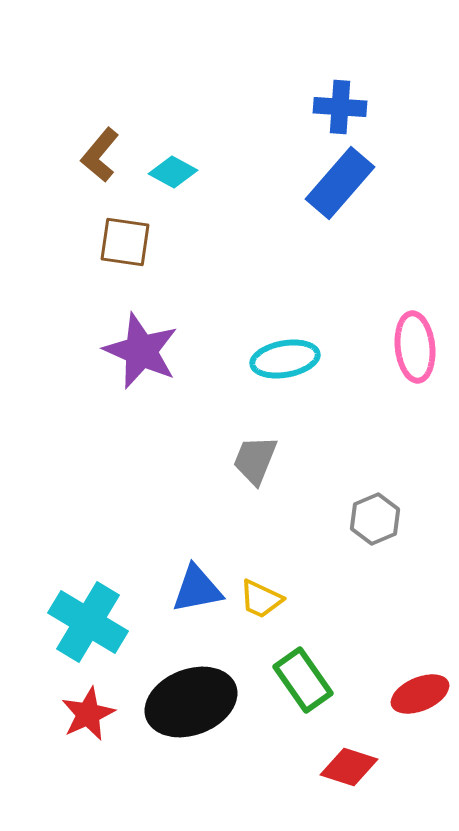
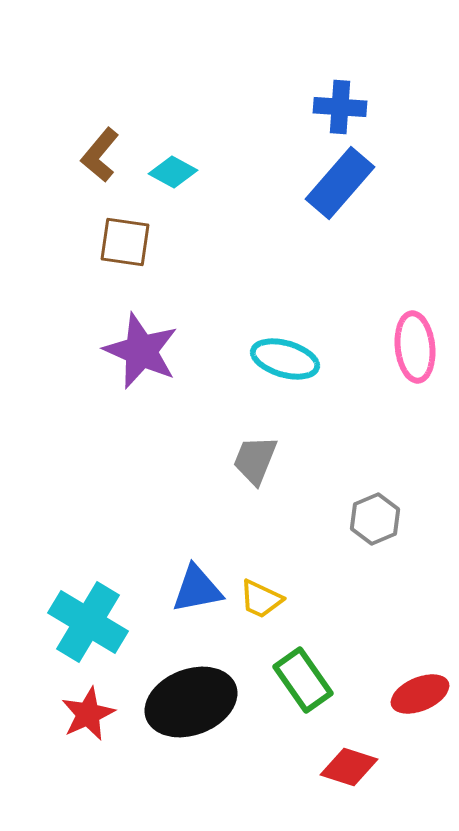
cyan ellipse: rotated 26 degrees clockwise
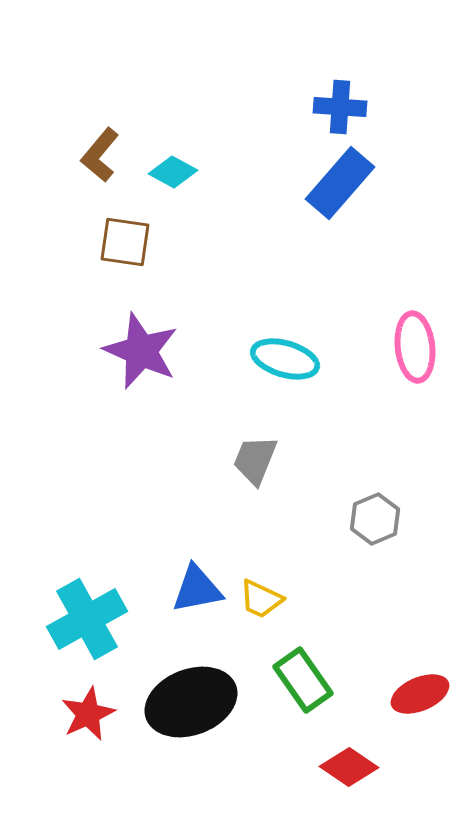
cyan cross: moved 1 px left, 3 px up; rotated 30 degrees clockwise
red diamond: rotated 16 degrees clockwise
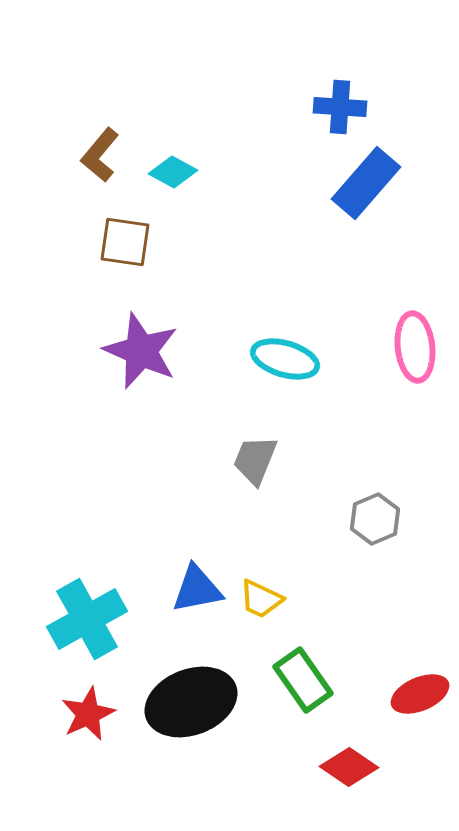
blue rectangle: moved 26 px right
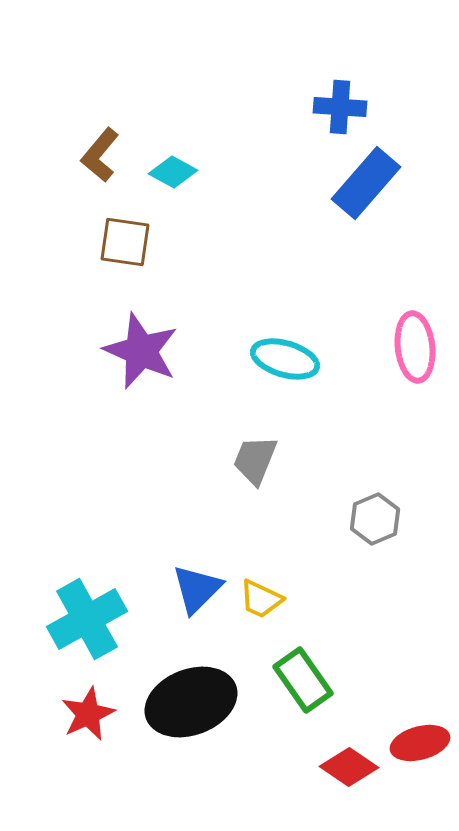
blue triangle: rotated 34 degrees counterclockwise
red ellipse: moved 49 px down; rotated 8 degrees clockwise
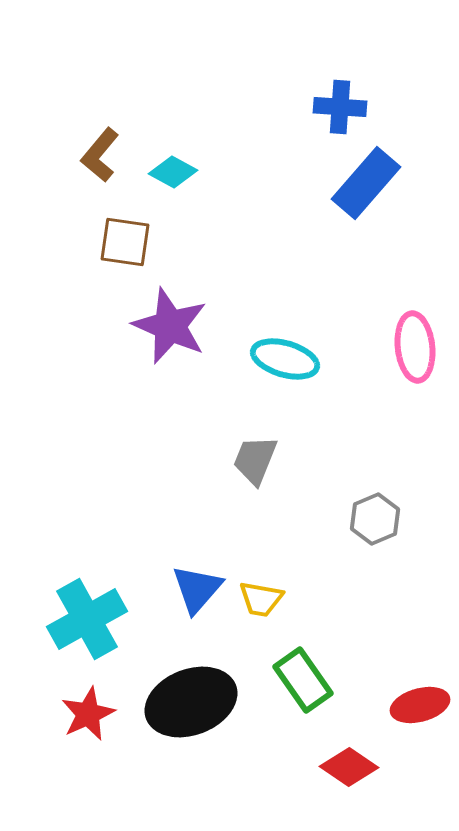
purple star: moved 29 px right, 25 px up
blue triangle: rotated 4 degrees counterclockwise
yellow trapezoid: rotated 15 degrees counterclockwise
red ellipse: moved 38 px up
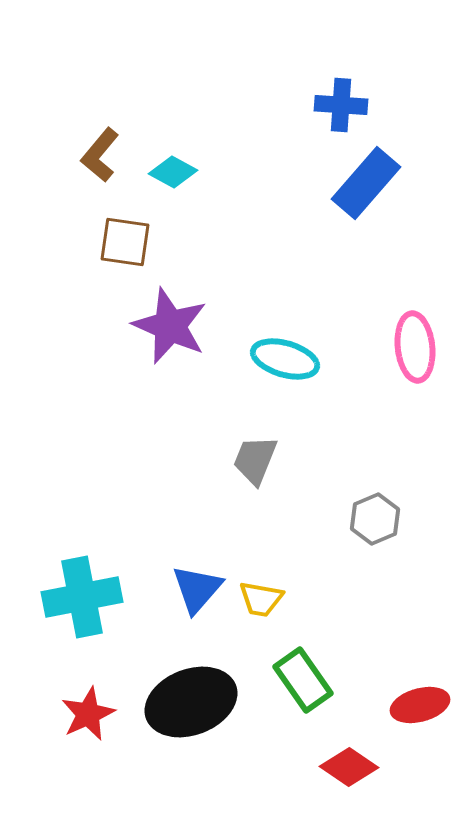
blue cross: moved 1 px right, 2 px up
cyan cross: moved 5 px left, 22 px up; rotated 18 degrees clockwise
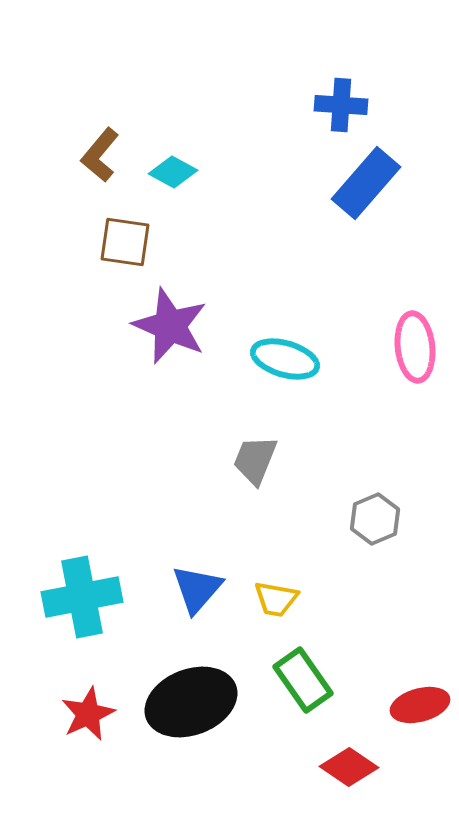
yellow trapezoid: moved 15 px right
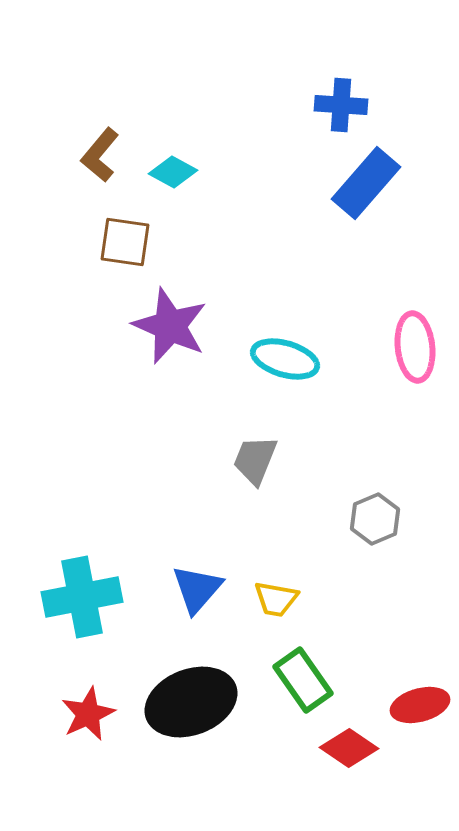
red diamond: moved 19 px up
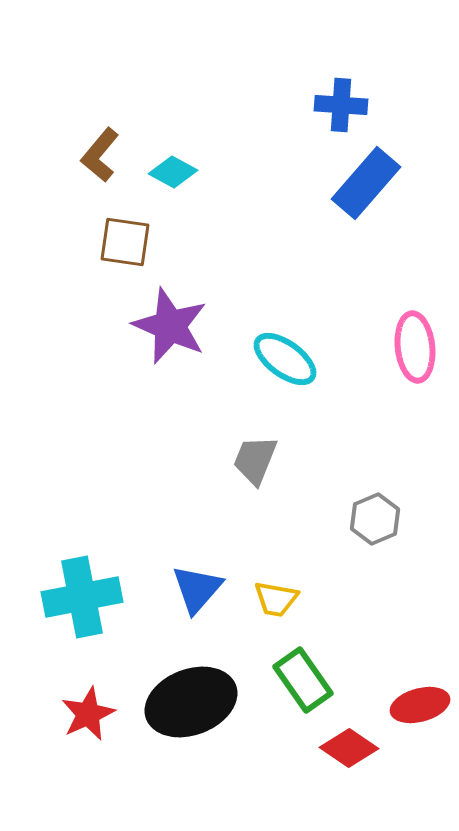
cyan ellipse: rotated 20 degrees clockwise
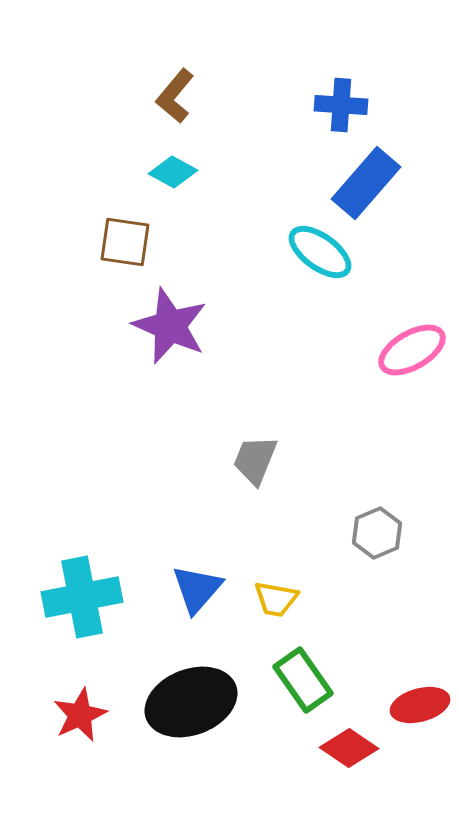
brown L-shape: moved 75 px right, 59 px up
pink ellipse: moved 3 px left, 3 px down; rotated 66 degrees clockwise
cyan ellipse: moved 35 px right, 107 px up
gray hexagon: moved 2 px right, 14 px down
red star: moved 8 px left, 1 px down
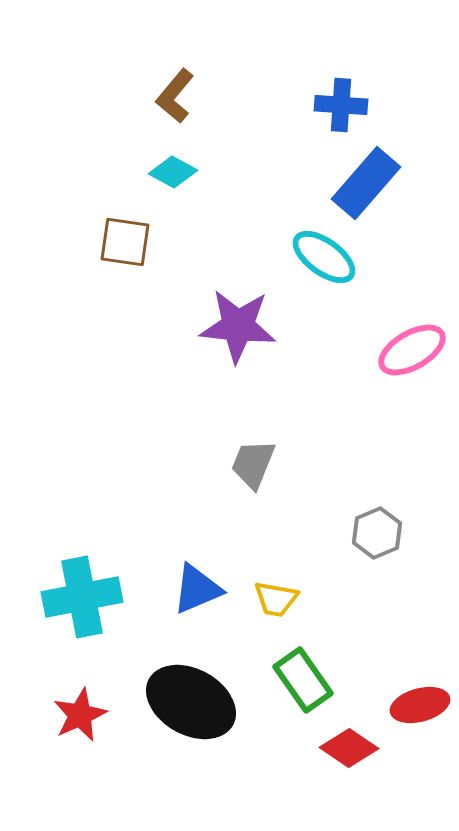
cyan ellipse: moved 4 px right, 5 px down
purple star: moved 68 px right; rotated 18 degrees counterclockwise
gray trapezoid: moved 2 px left, 4 px down
blue triangle: rotated 26 degrees clockwise
black ellipse: rotated 50 degrees clockwise
